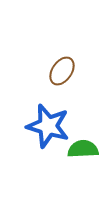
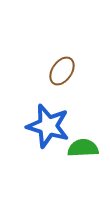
green semicircle: moved 1 px up
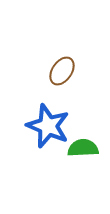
blue star: rotated 6 degrees clockwise
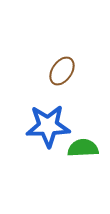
blue star: rotated 24 degrees counterclockwise
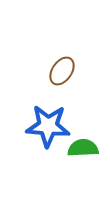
blue star: rotated 6 degrees clockwise
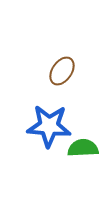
blue star: moved 1 px right
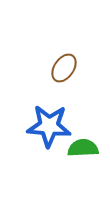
brown ellipse: moved 2 px right, 3 px up
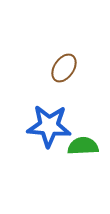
green semicircle: moved 2 px up
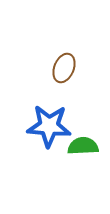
brown ellipse: rotated 12 degrees counterclockwise
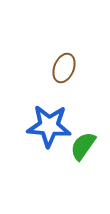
green semicircle: rotated 52 degrees counterclockwise
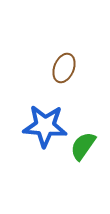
blue star: moved 4 px left
